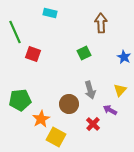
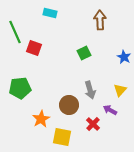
brown arrow: moved 1 px left, 3 px up
red square: moved 1 px right, 6 px up
green pentagon: moved 12 px up
brown circle: moved 1 px down
yellow square: moved 6 px right; rotated 18 degrees counterclockwise
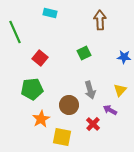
red square: moved 6 px right, 10 px down; rotated 21 degrees clockwise
blue star: rotated 24 degrees counterclockwise
green pentagon: moved 12 px right, 1 px down
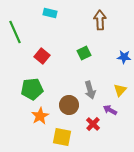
red square: moved 2 px right, 2 px up
orange star: moved 1 px left, 3 px up
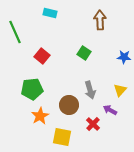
green square: rotated 32 degrees counterclockwise
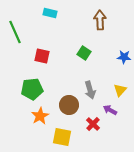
red square: rotated 28 degrees counterclockwise
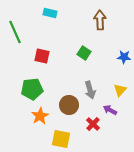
yellow square: moved 1 px left, 2 px down
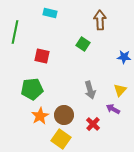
green line: rotated 35 degrees clockwise
green square: moved 1 px left, 9 px up
brown circle: moved 5 px left, 10 px down
purple arrow: moved 3 px right, 1 px up
yellow square: rotated 24 degrees clockwise
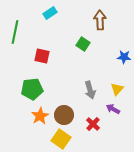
cyan rectangle: rotated 48 degrees counterclockwise
yellow triangle: moved 3 px left, 1 px up
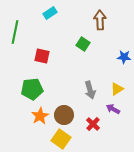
yellow triangle: rotated 16 degrees clockwise
